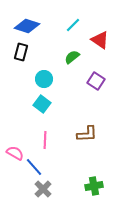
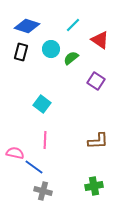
green semicircle: moved 1 px left, 1 px down
cyan circle: moved 7 px right, 30 px up
brown L-shape: moved 11 px right, 7 px down
pink semicircle: rotated 18 degrees counterclockwise
blue line: rotated 12 degrees counterclockwise
gray cross: moved 2 px down; rotated 30 degrees counterclockwise
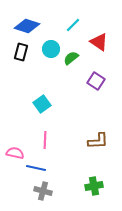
red triangle: moved 1 px left, 2 px down
cyan square: rotated 18 degrees clockwise
blue line: moved 2 px right, 1 px down; rotated 24 degrees counterclockwise
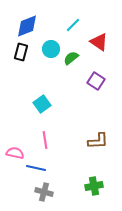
blue diamond: rotated 40 degrees counterclockwise
pink line: rotated 12 degrees counterclockwise
gray cross: moved 1 px right, 1 px down
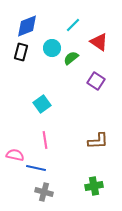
cyan circle: moved 1 px right, 1 px up
pink semicircle: moved 2 px down
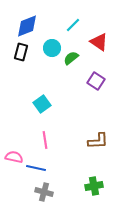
pink semicircle: moved 1 px left, 2 px down
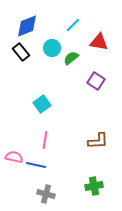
red triangle: rotated 24 degrees counterclockwise
black rectangle: rotated 54 degrees counterclockwise
pink line: rotated 18 degrees clockwise
blue line: moved 3 px up
gray cross: moved 2 px right, 2 px down
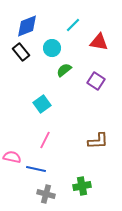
green semicircle: moved 7 px left, 12 px down
pink line: rotated 18 degrees clockwise
pink semicircle: moved 2 px left
blue line: moved 4 px down
green cross: moved 12 px left
